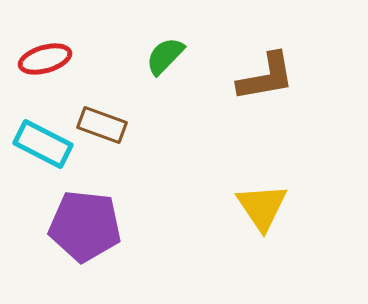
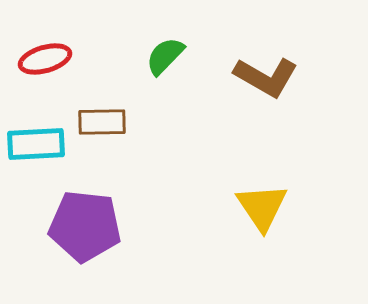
brown L-shape: rotated 40 degrees clockwise
brown rectangle: moved 3 px up; rotated 21 degrees counterclockwise
cyan rectangle: moved 7 px left; rotated 30 degrees counterclockwise
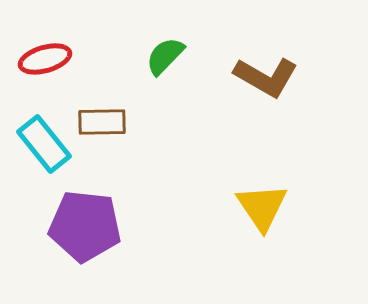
cyan rectangle: moved 8 px right; rotated 54 degrees clockwise
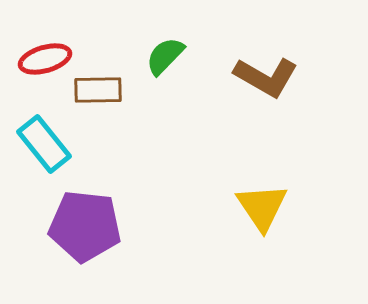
brown rectangle: moved 4 px left, 32 px up
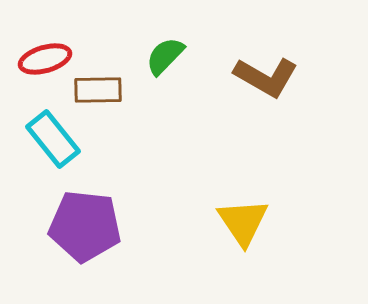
cyan rectangle: moved 9 px right, 5 px up
yellow triangle: moved 19 px left, 15 px down
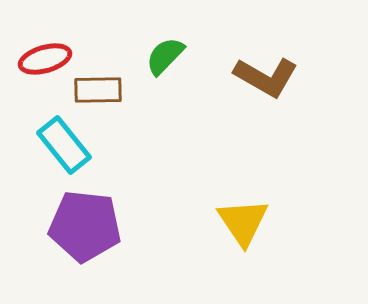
cyan rectangle: moved 11 px right, 6 px down
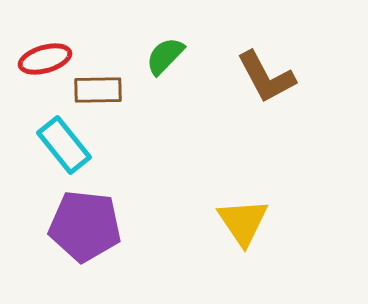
brown L-shape: rotated 32 degrees clockwise
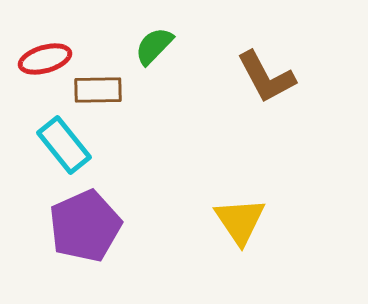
green semicircle: moved 11 px left, 10 px up
yellow triangle: moved 3 px left, 1 px up
purple pentagon: rotated 30 degrees counterclockwise
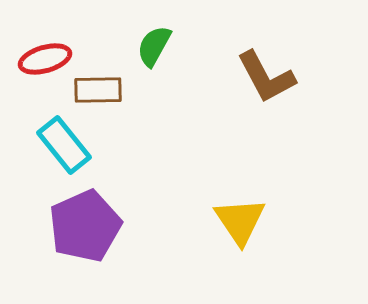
green semicircle: rotated 15 degrees counterclockwise
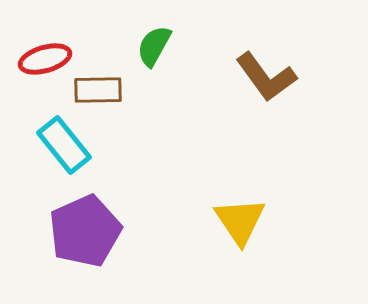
brown L-shape: rotated 8 degrees counterclockwise
purple pentagon: moved 5 px down
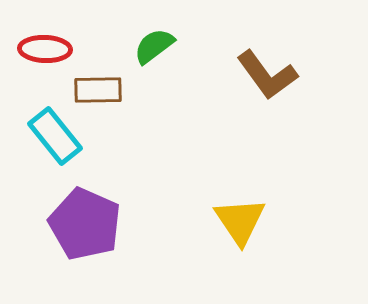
green semicircle: rotated 24 degrees clockwise
red ellipse: moved 10 px up; rotated 18 degrees clockwise
brown L-shape: moved 1 px right, 2 px up
cyan rectangle: moved 9 px left, 9 px up
purple pentagon: moved 7 px up; rotated 24 degrees counterclockwise
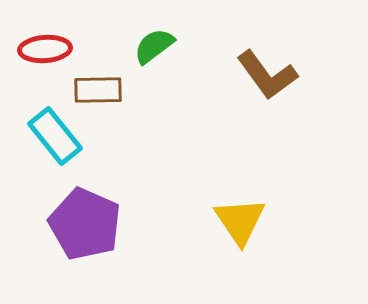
red ellipse: rotated 6 degrees counterclockwise
